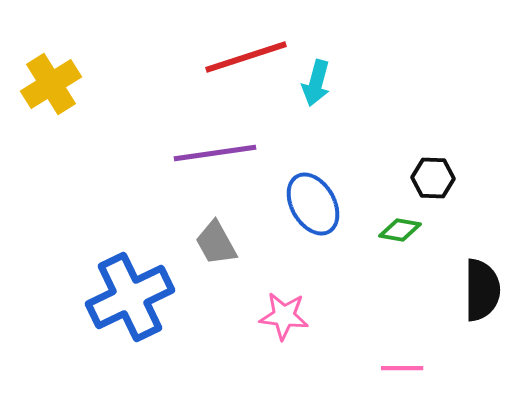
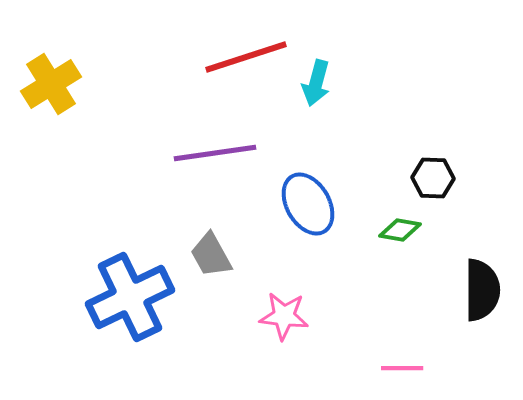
blue ellipse: moved 5 px left
gray trapezoid: moved 5 px left, 12 px down
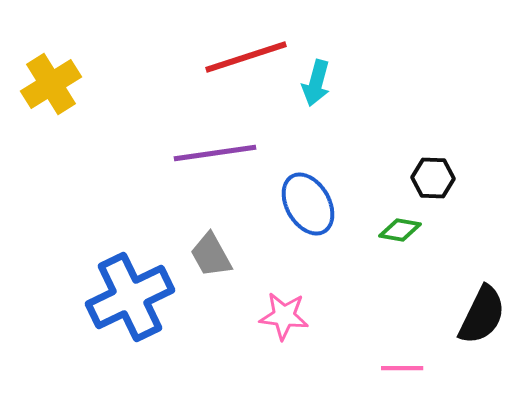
black semicircle: moved 25 px down; rotated 26 degrees clockwise
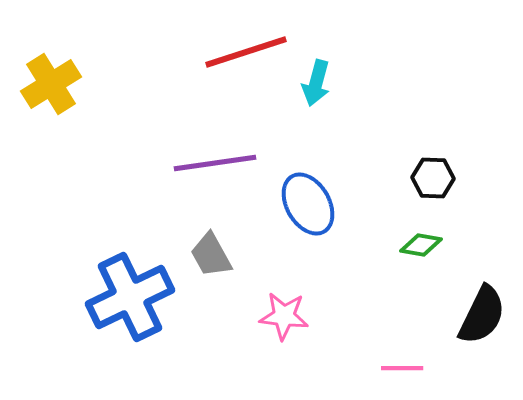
red line: moved 5 px up
purple line: moved 10 px down
green diamond: moved 21 px right, 15 px down
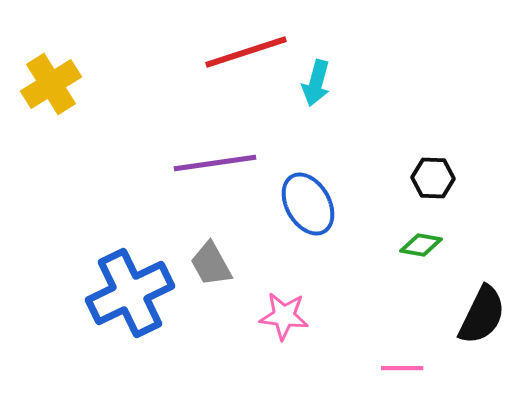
gray trapezoid: moved 9 px down
blue cross: moved 4 px up
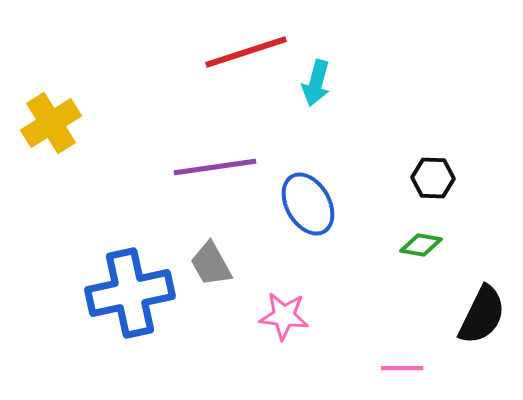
yellow cross: moved 39 px down
purple line: moved 4 px down
blue cross: rotated 14 degrees clockwise
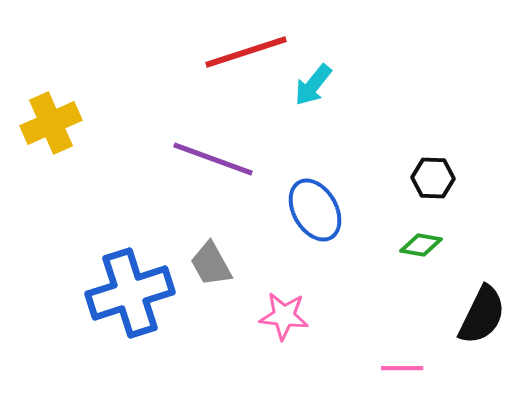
cyan arrow: moved 3 px left, 2 px down; rotated 24 degrees clockwise
yellow cross: rotated 8 degrees clockwise
purple line: moved 2 px left, 8 px up; rotated 28 degrees clockwise
blue ellipse: moved 7 px right, 6 px down
blue cross: rotated 6 degrees counterclockwise
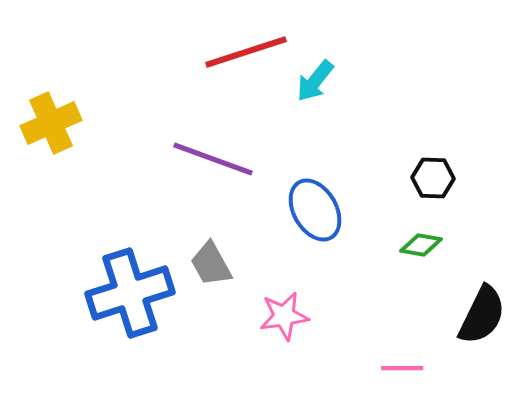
cyan arrow: moved 2 px right, 4 px up
pink star: rotated 15 degrees counterclockwise
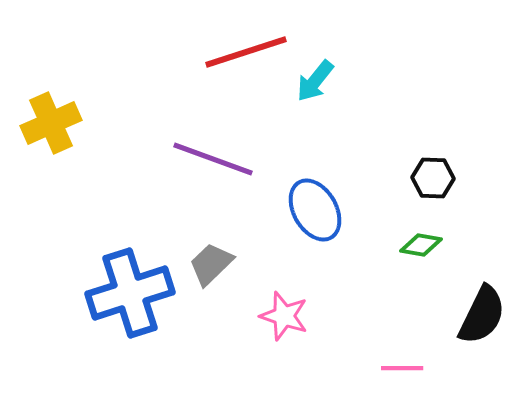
gray trapezoid: rotated 75 degrees clockwise
pink star: rotated 27 degrees clockwise
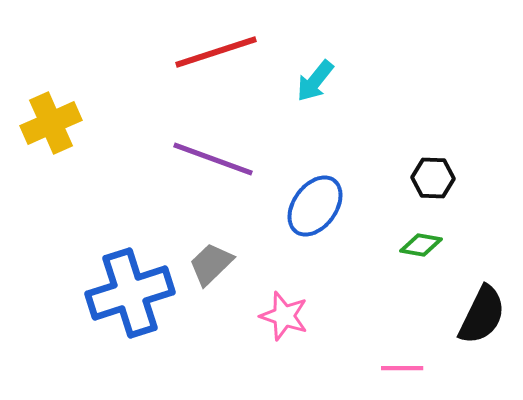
red line: moved 30 px left
blue ellipse: moved 4 px up; rotated 66 degrees clockwise
